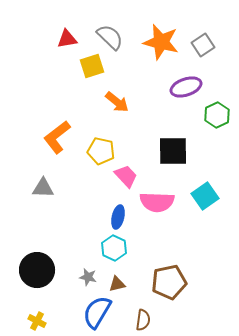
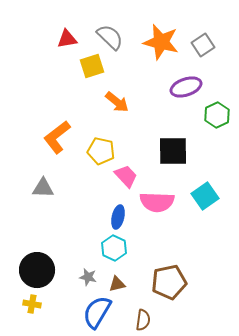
yellow cross: moved 5 px left, 17 px up; rotated 18 degrees counterclockwise
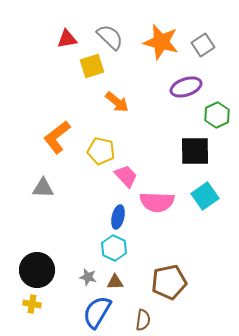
black square: moved 22 px right
brown triangle: moved 2 px left, 2 px up; rotated 12 degrees clockwise
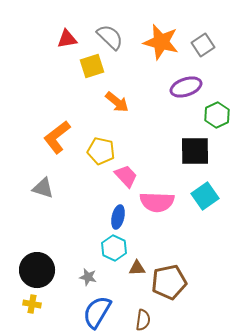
gray triangle: rotated 15 degrees clockwise
brown triangle: moved 22 px right, 14 px up
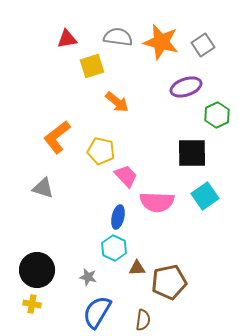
gray semicircle: moved 8 px right; rotated 36 degrees counterclockwise
black square: moved 3 px left, 2 px down
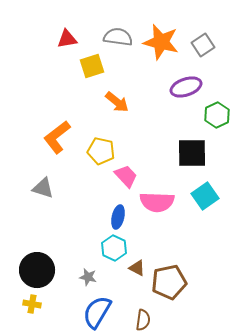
brown triangle: rotated 30 degrees clockwise
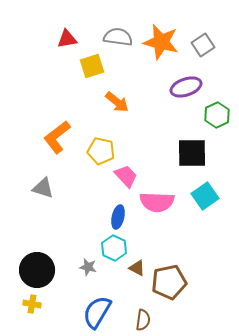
gray star: moved 10 px up
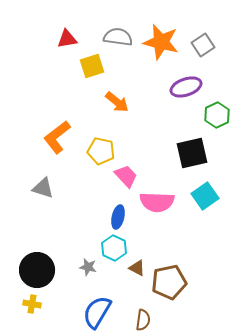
black square: rotated 12 degrees counterclockwise
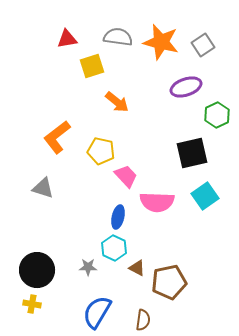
gray star: rotated 12 degrees counterclockwise
